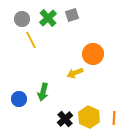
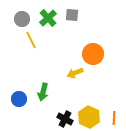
gray square: rotated 24 degrees clockwise
black cross: rotated 21 degrees counterclockwise
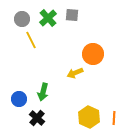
black cross: moved 28 px left, 1 px up; rotated 14 degrees clockwise
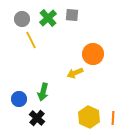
orange line: moved 1 px left
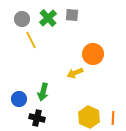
black cross: rotated 28 degrees counterclockwise
